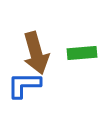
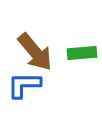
brown arrow: moved 1 px left, 1 px up; rotated 24 degrees counterclockwise
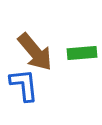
blue L-shape: rotated 84 degrees clockwise
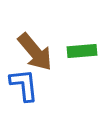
green rectangle: moved 2 px up
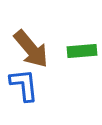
brown arrow: moved 4 px left, 3 px up
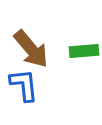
green rectangle: moved 2 px right
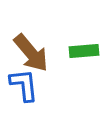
brown arrow: moved 4 px down
